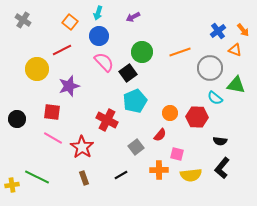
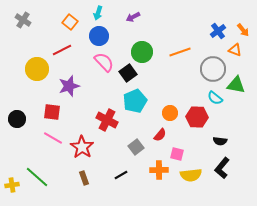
gray circle: moved 3 px right, 1 px down
green line: rotated 15 degrees clockwise
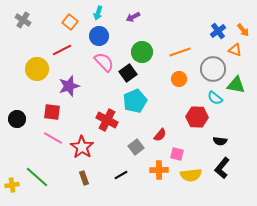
orange circle: moved 9 px right, 34 px up
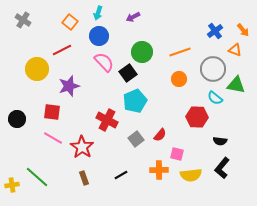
blue cross: moved 3 px left
gray square: moved 8 px up
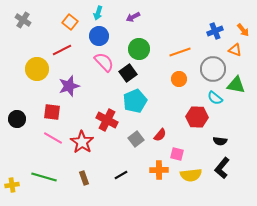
blue cross: rotated 14 degrees clockwise
green circle: moved 3 px left, 3 px up
red star: moved 5 px up
green line: moved 7 px right; rotated 25 degrees counterclockwise
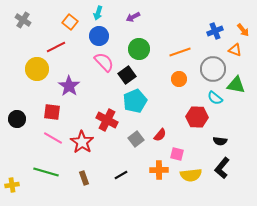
red line: moved 6 px left, 3 px up
black square: moved 1 px left, 2 px down
purple star: rotated 20 degrees counterclockwise
green line: moved 2 px right, 5 px up
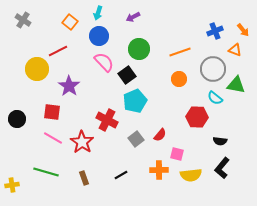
red line: moved 2 px right, 4 px down
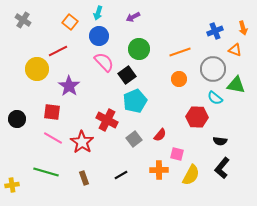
orange arrow: moved 2 px up; rotated 24 degrees clockwise
gray square: moved 2 px left
yellow semicircle: rotated 55 degrees counterclockwise
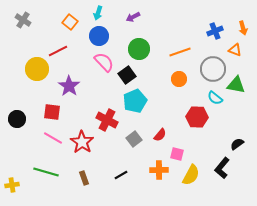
black semicircle: moved 17 px right, 3 px down; rotated 136 degrees clockwise
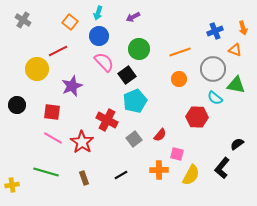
purple star: moved 3 px right; rotated 15 degrees clockwise
black circle: moved 14 px up
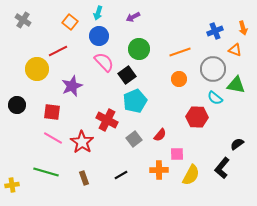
pink square: rotated 16 degrees counterclockwise
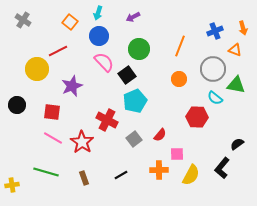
orange line: moved 6 px up; rotated 50 degrees counterclockwise
